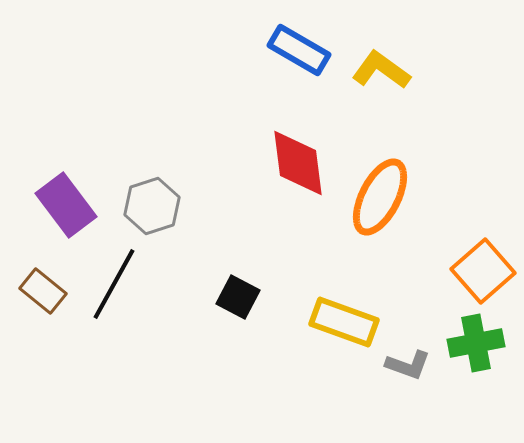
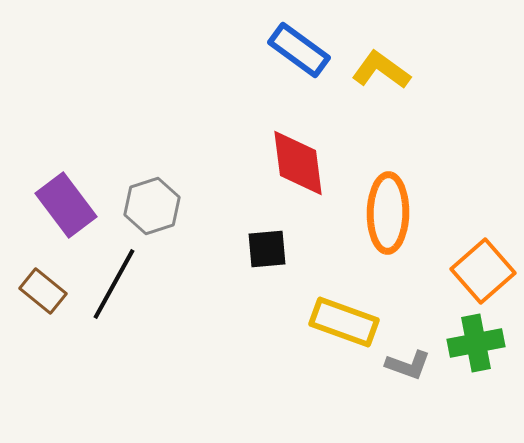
blue rectangle: rotated 6 degrees clockwise
orange ellipse: moved 8 px right, 16 px down; rotated 26 degrees counterclockwise
black square: moved 29 px right, 48 px up; rotated 33 degrees counterclockwise
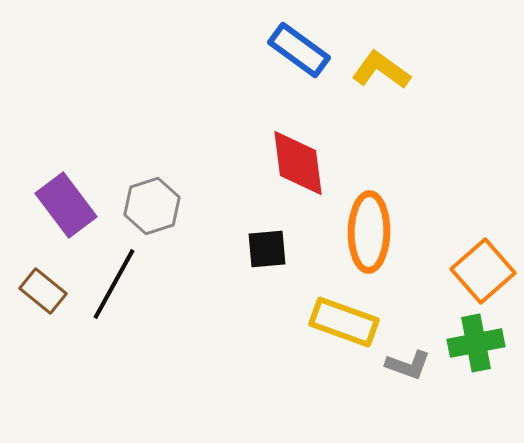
orange ellipse: moved 19 px left, 19 px down
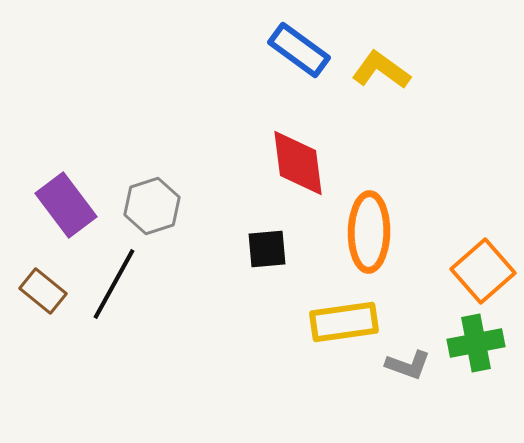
yellow rectangle: rotated 28 degrees counterclockwise
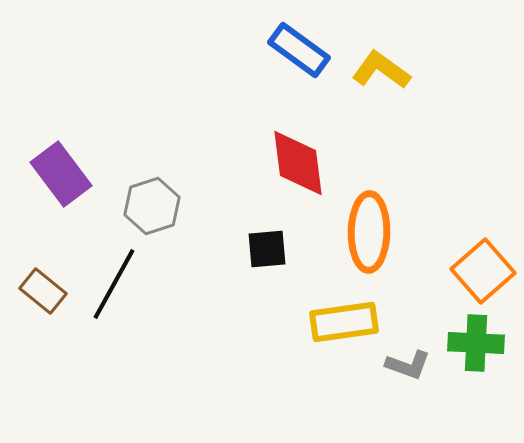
purple rectangle: moved 5 px left, 31 px up
green cross: rotated 14 degrees clockwise
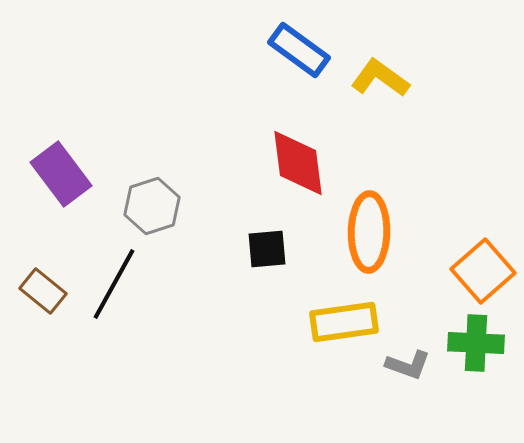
yellow L-shape: moved 1 px left, 8 px down
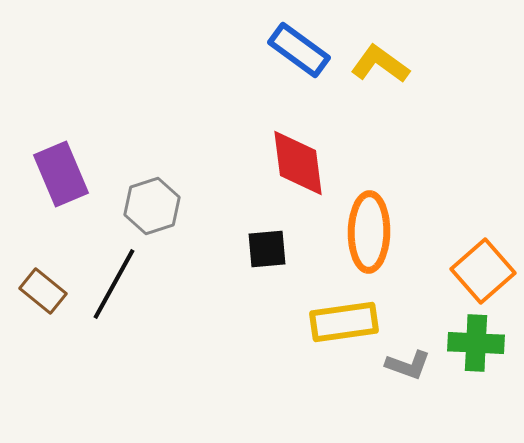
yellow L-shape: moved 14 px up
purple rectangle: rotated 14 degrees clockwise
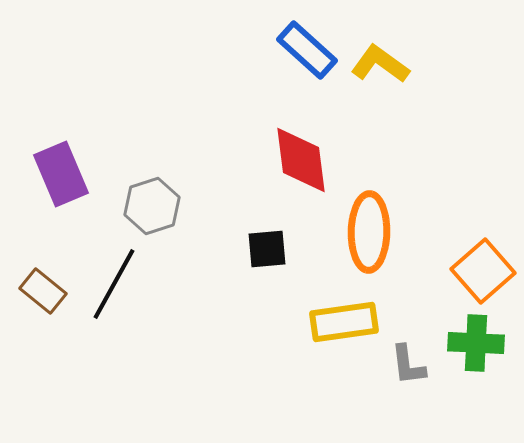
blue rectangle: moved 8 px right; rotated 6 degrees clockwise
red diamond: moved 3 px right, 3 px up
gray L-shape: rotated 63 degrees clockwise
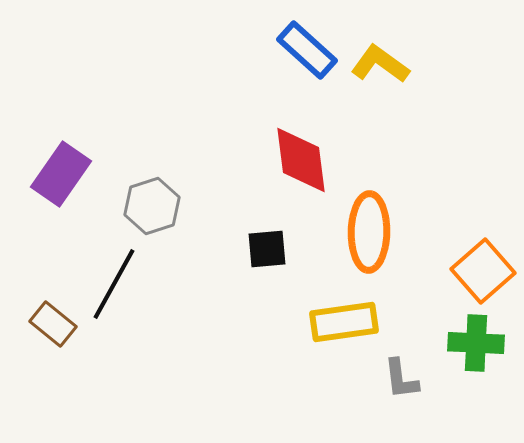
purple rectangle: rotated 58 degrees clockwise
brown rectangle: moved 10 px right, 33 px down
gray L-shape: moved 7 px left, 14 px down
